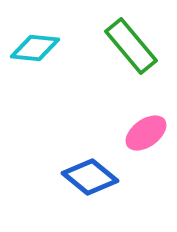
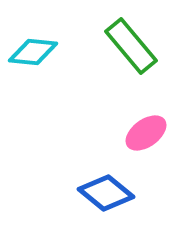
cyan diamond: moved 2 px left, 4 px down
blue diamond: moved 16 px right, 16 px down
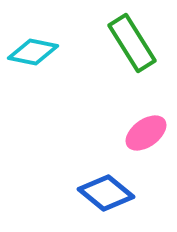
green rectangle: moved 1 px right, 3 px up; rotated 8 degrees clockwise
cyan diamond: rotated 6 degrees clockwise
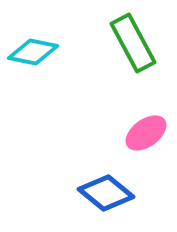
green rectangle: moved 1 px right; rotated 4 degrees clockwise
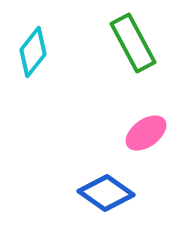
cyan diamond: rotated 63 degrees counterclockwise
blue diamond: rotated 4 degrees counterclockwise
